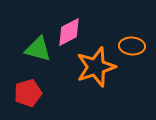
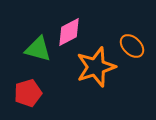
orange ellipse: rotated 40 degrees clockwise
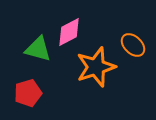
orange ellipse: moved 1 px right, 1 px up
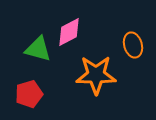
orange ellipse: rotated 30 degrees clockwise
orange star: moved 8 px down; rotated 18 degrees clockwise
red pentagon: moved 1 px right, 1 px down
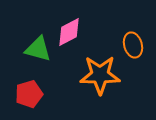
orange star: moved 4 px right
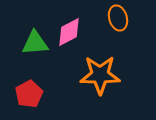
orange ellipse: moved 15 px left, 27 px up
green triangle: moved 3 px left, 6 px up; rotated 20 degrees counterclockwise
red pentagon: rotated 12 degrees counterclockwise
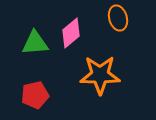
pink diamond: moved 2 px right, 1 px down; rotated 12 degrees counterclockwise
red pentagon: moved 6 px right, 1 px down; rotated 16 degrees clockwise
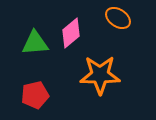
orange ellipse: rotated 40 degrees counterclockwise
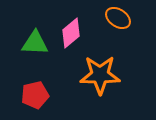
green triangle: rotated 8 degrees clockwise
